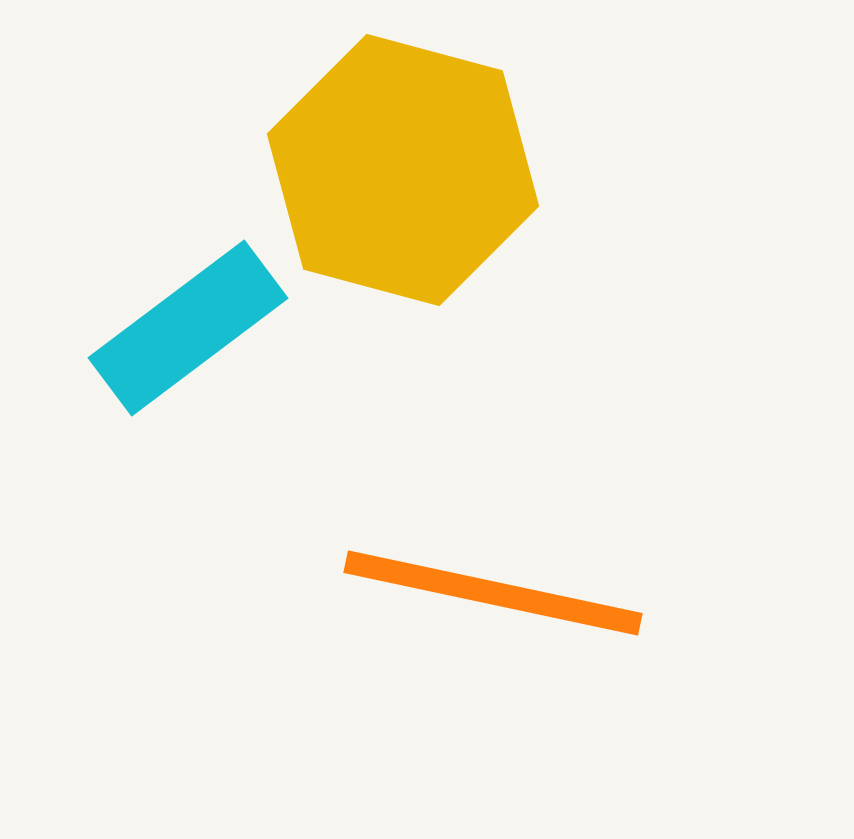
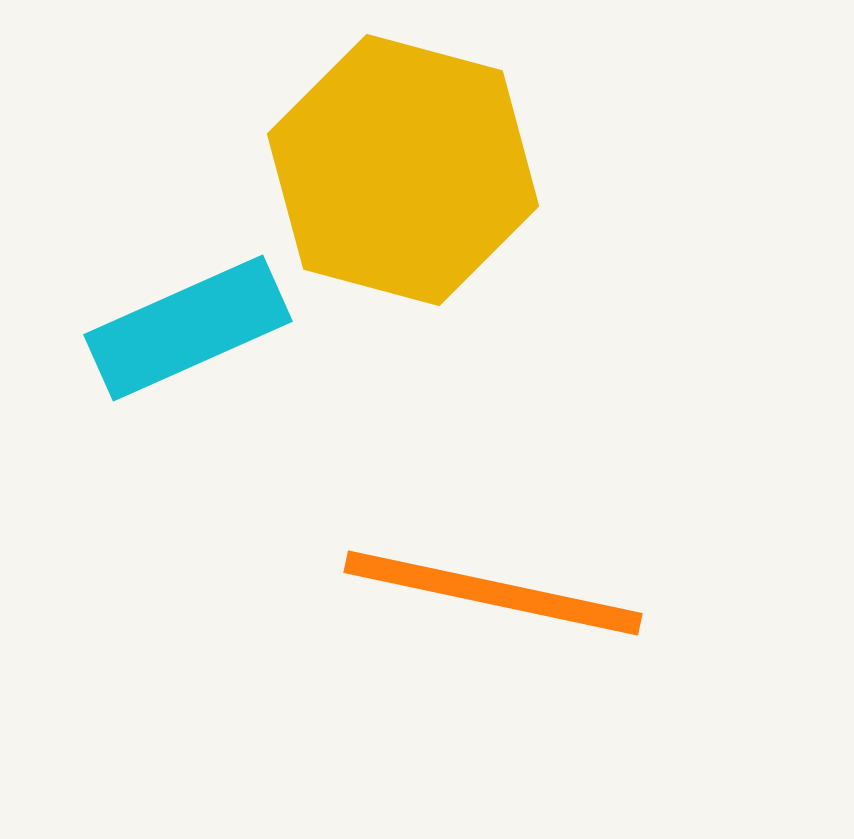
cyan rectangle: rotated 13 degrees clockwise
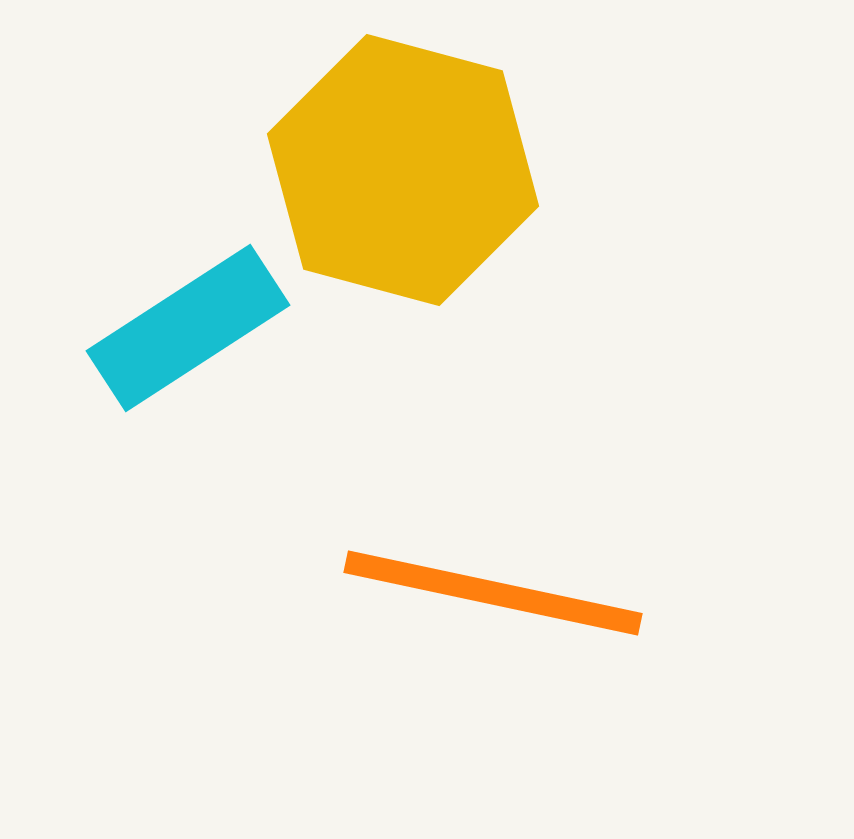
cyan rectangle: rotated 9 degrees counterclockwise
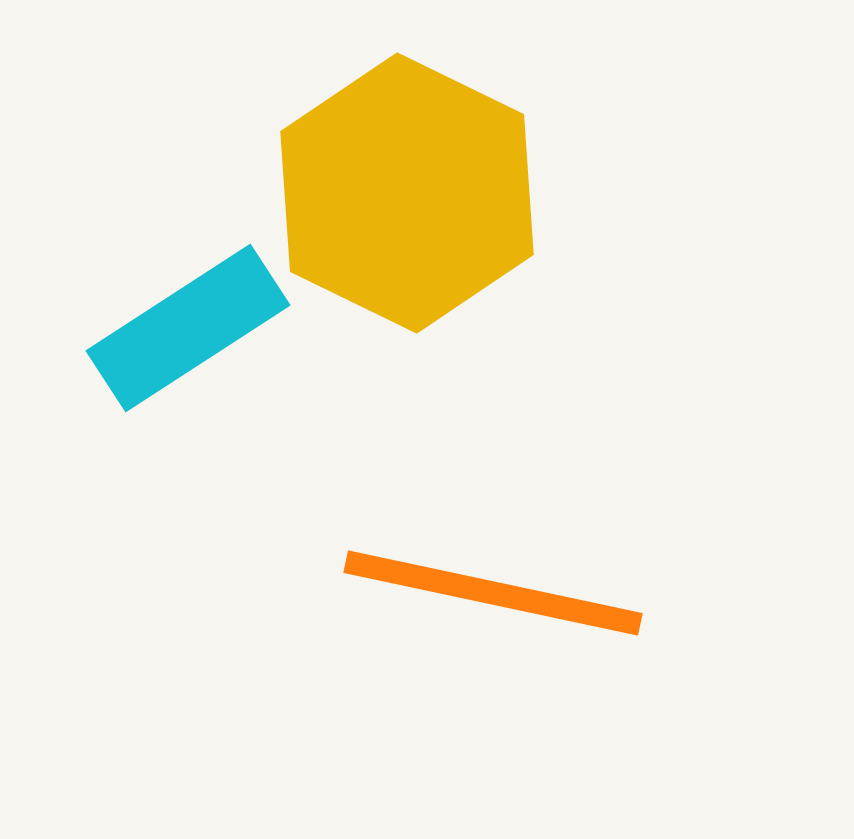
yellow hexagon: moved 4 px right, 23 px down; rotated 11 degrees clockwise
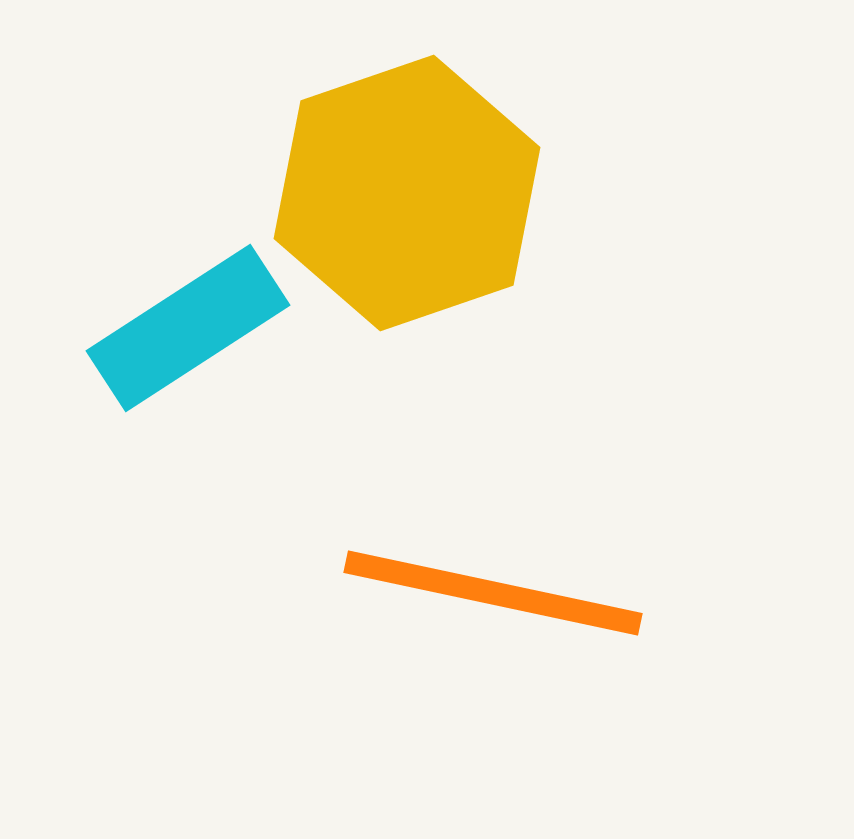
yellow hexagon: rotated 15 degrees clockwise
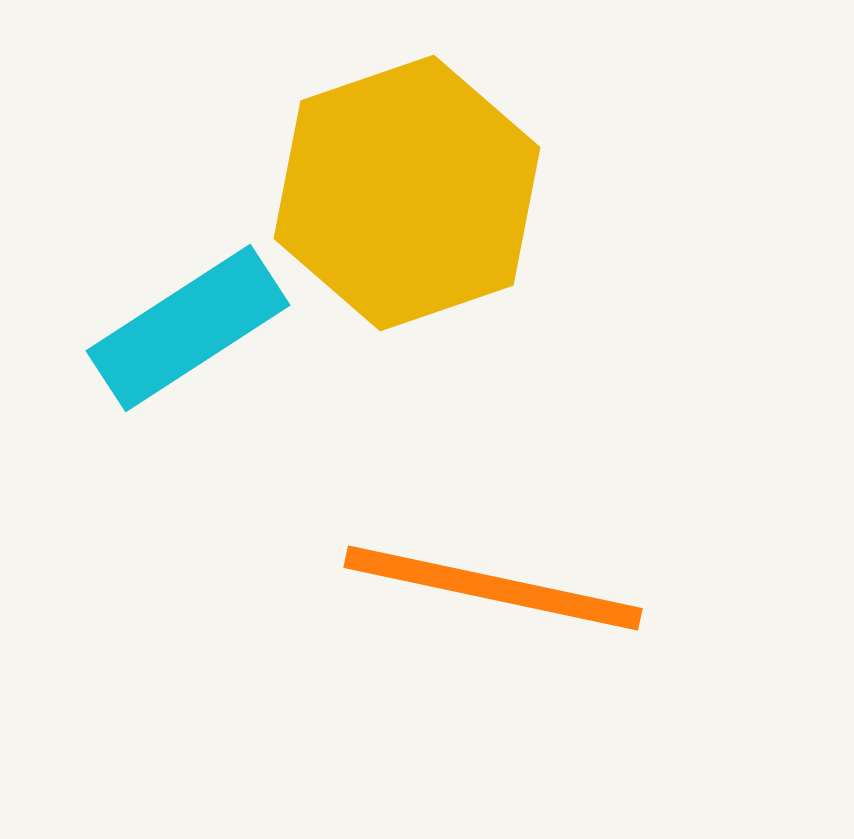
orange line: moved 5 px up
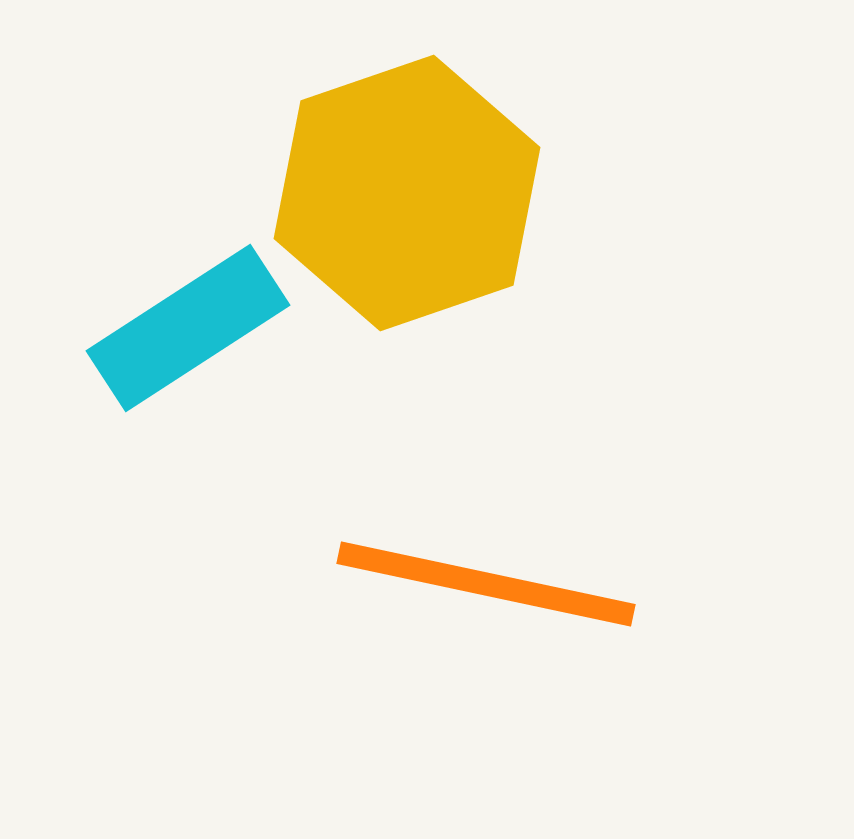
orange line: moved 7 px left, 4 px up
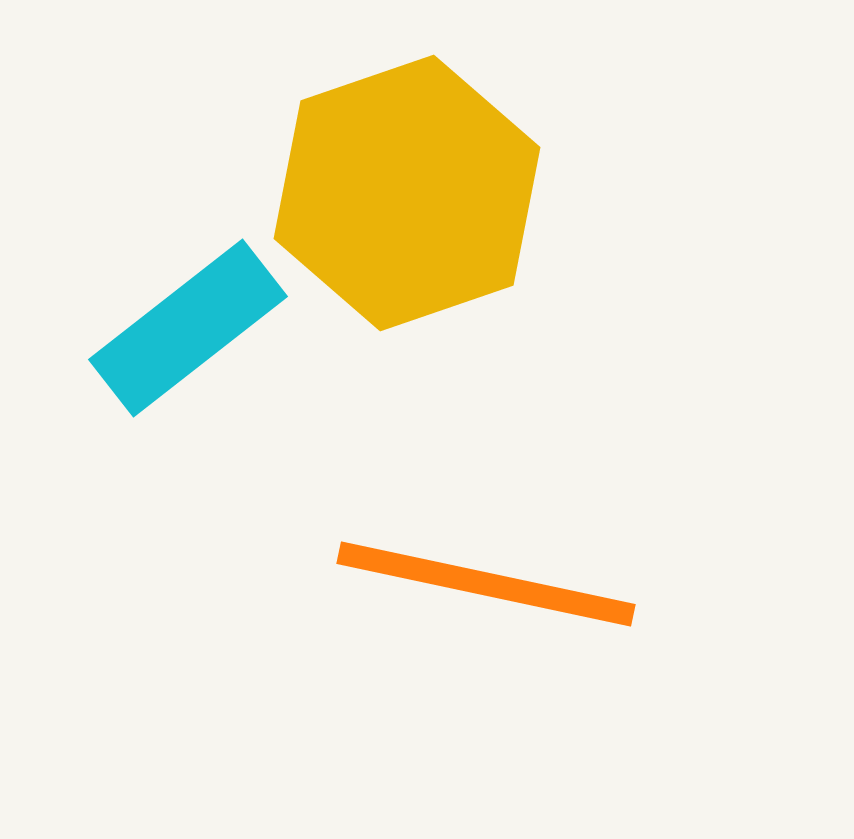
cyan rectangle: rotated 5 degrees counterclockwise
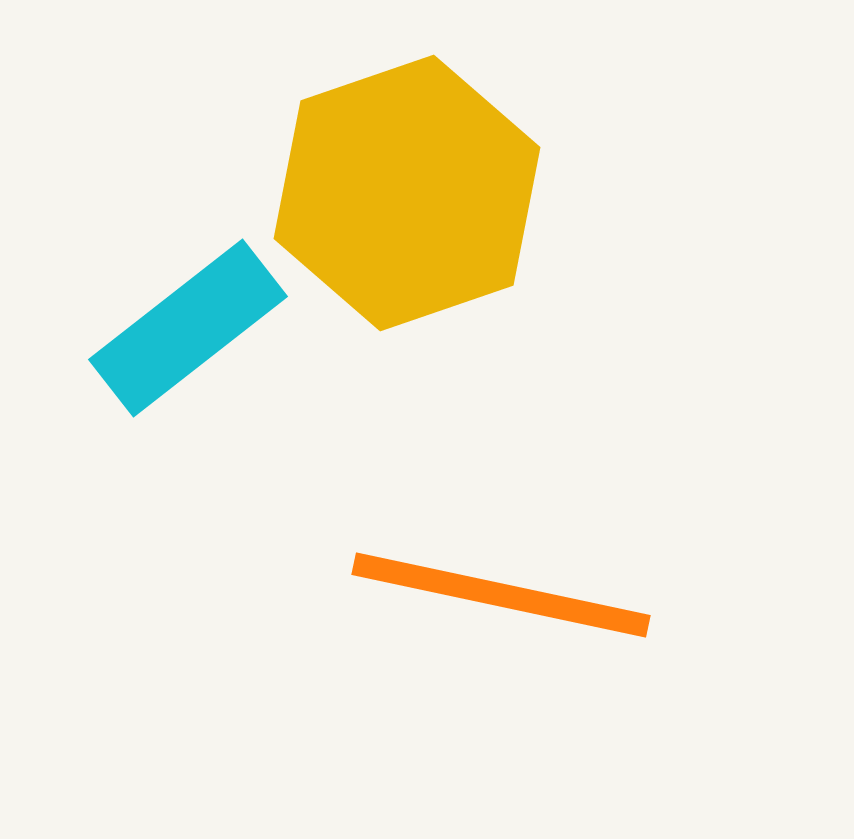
orange line: moved 15 px right, 11 px down
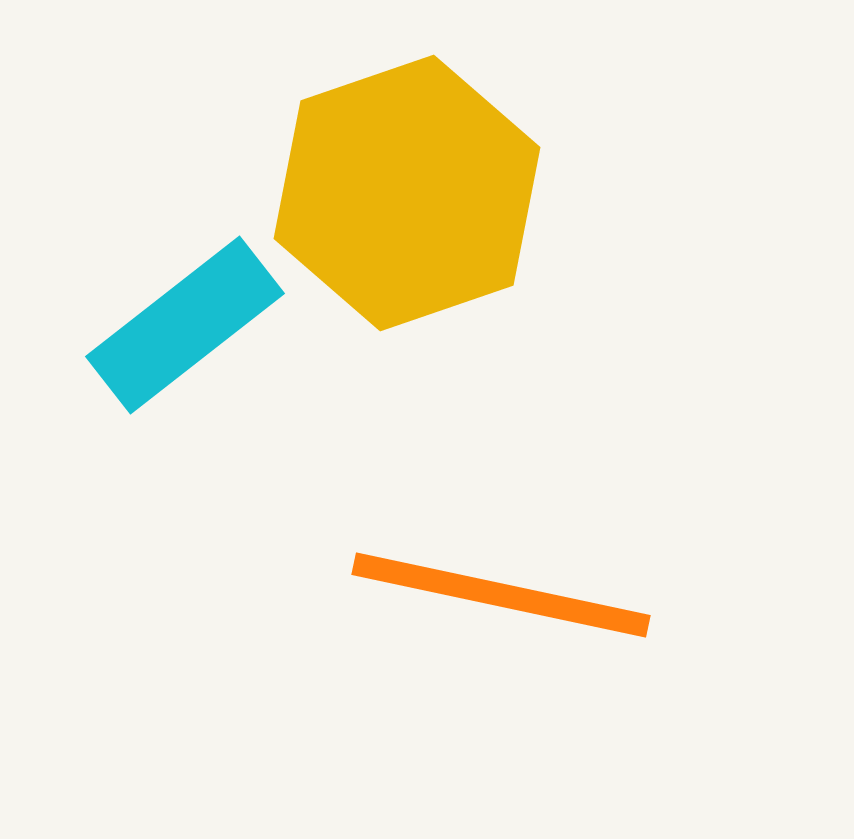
cyan rectangle: moved 3 px left, 3 px up
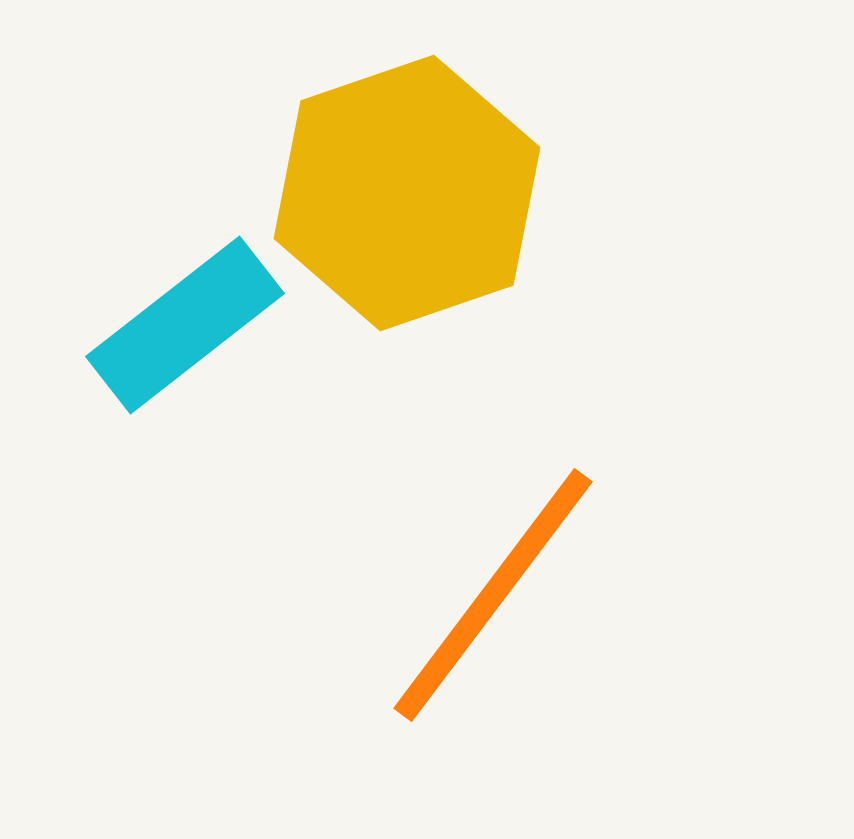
orange line: moved 8 px left; rotated 65 degrees counterclockwise
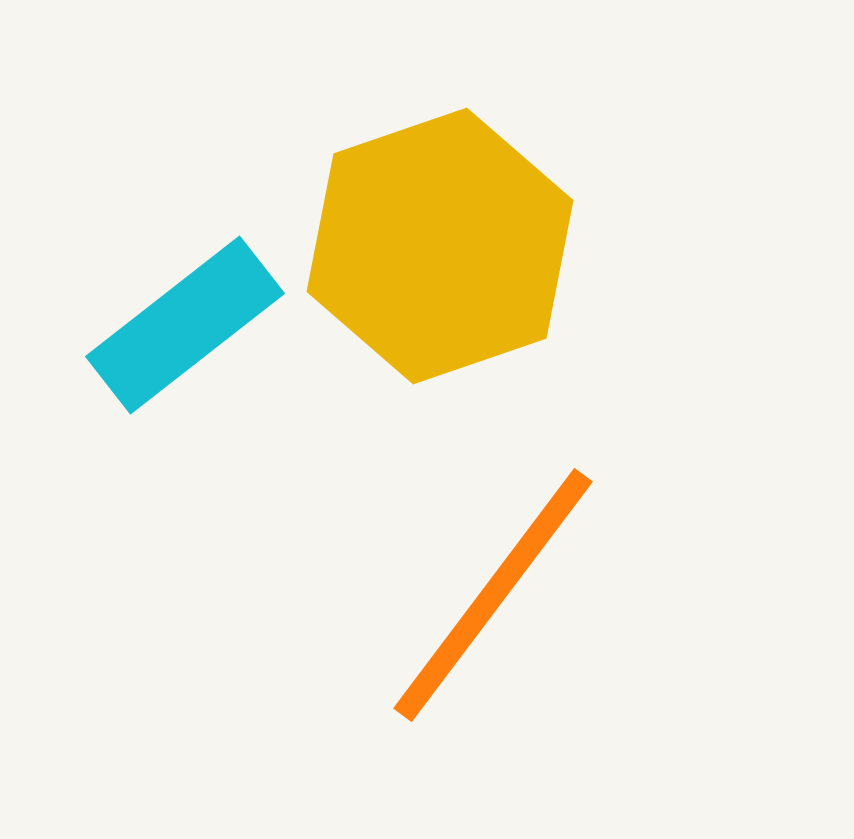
yellow hexagon: moved 33 px right, 53 px down
